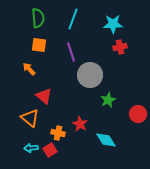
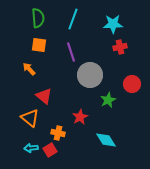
red circle: moved 6 px left, 30 px up
red star: moved 7 px up; rotated 14 degrees clockwise
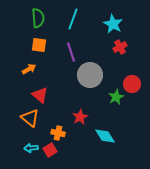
cyan star: rotated 30 degrees clockwise
red cross: rotated 16 degrees counterclockwise
orange arrow: rotated 104 degrees clockwise
red triangle: moved 4 px left, 1 px up
green star: moved 8 px right, 3 px up
cyan diamond: moved 1 px left, 4 px up
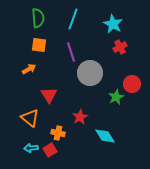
gray circle: moved 2 px up
red triangle: moved 9 px right; rotated 18 degrees clockwise
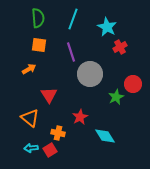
cyan star: moved 6 px left, 3 px down
gray circle: moved 1 px down
red circle: moved 1 px right
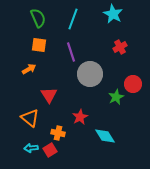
green semicircle: rotated 18 degrees counterclockwise
cyan star: moved 6 px right, 13 px up
